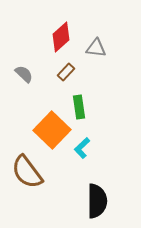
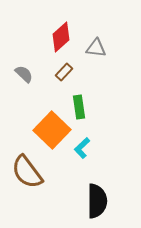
brown rectangle: moved 2 px left
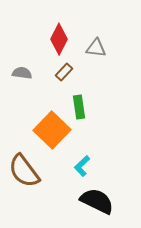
red diamond: moved 2 px left, 2 px down; rotated 20 degrees counterclockwise
gray semicircle: moved 2 px left, 1 px up; rotated 36 degrees counterclockwise
cyan L-shape: moved 18 px down
brown semicircle: moved 3 px left, 1 px up
black semicircle: rotated 64 degrees counterclockwise
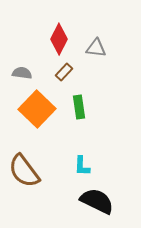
orange square: moved 15 px left, 21 px up
cyan L-shape: rotated 45 degrees counterclockwise
